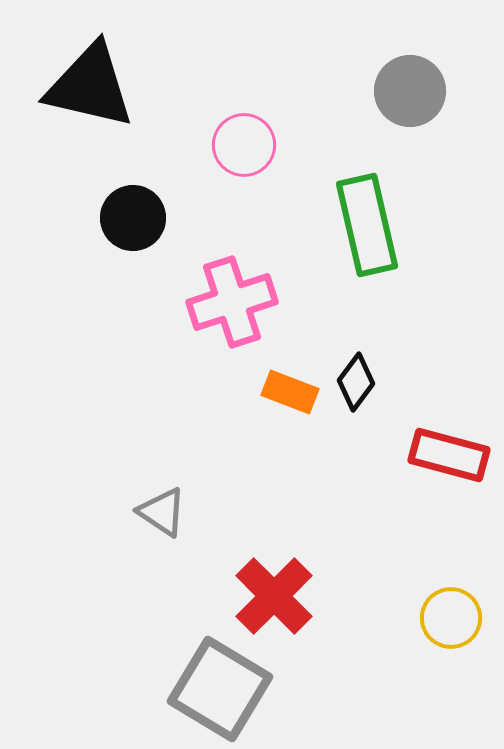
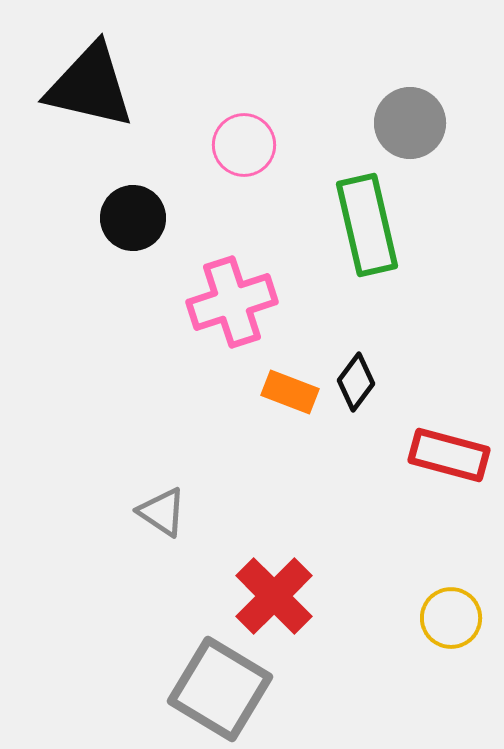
gray circle: moved 32 px down
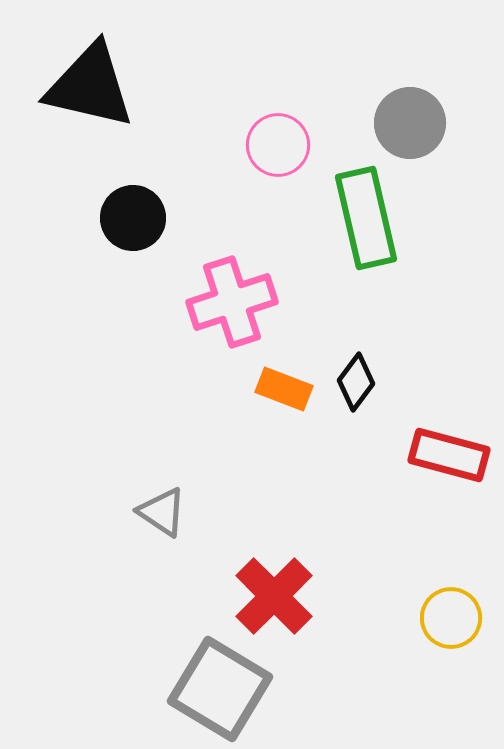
pink circle: moved 34 px right
green rectangle: moved 1 px left, 7 px up
orange rectangle: moved 6 px left, 3 px up
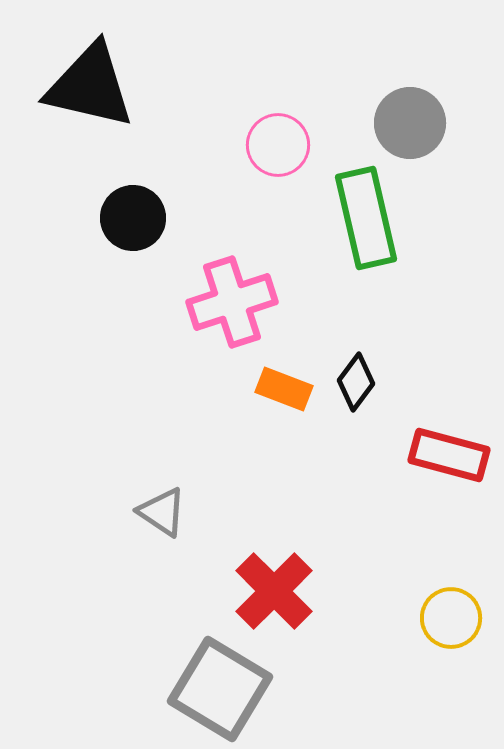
red cross: moved 5 px up
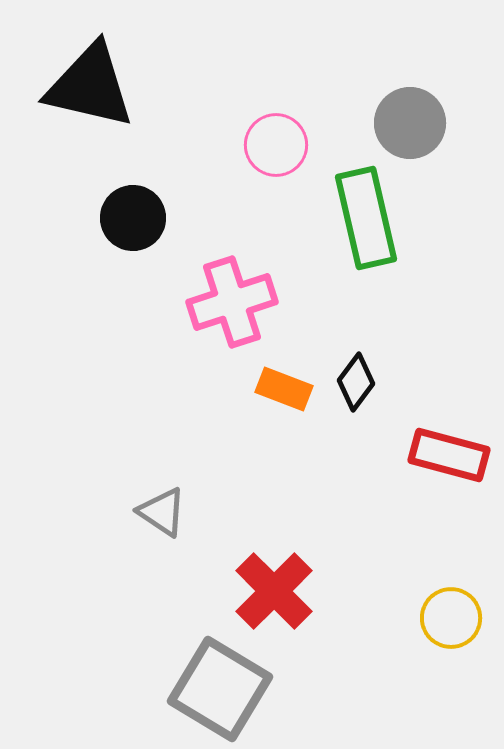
pink circle: moved 2 px left
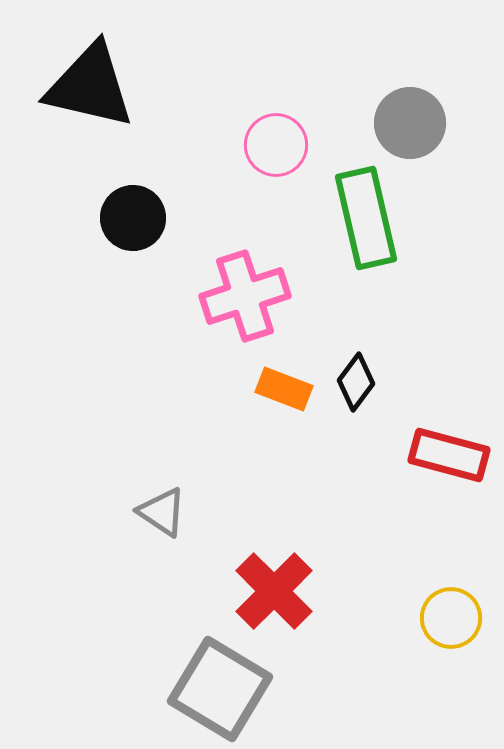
pink cross: moved 13 px right, 6 px up
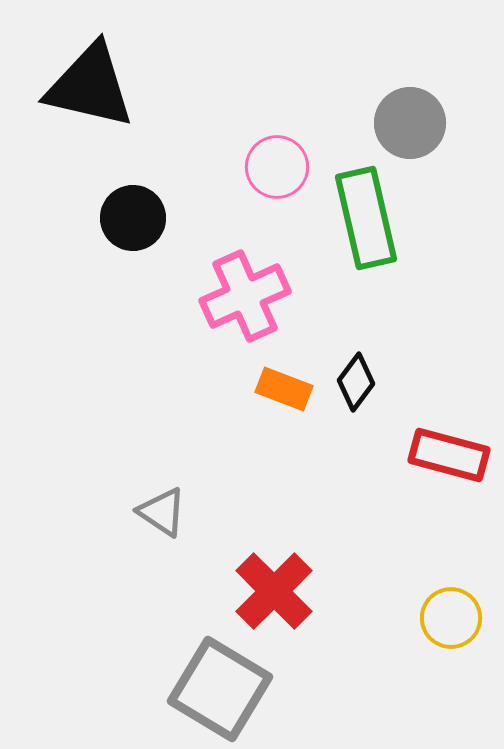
pink circle: moved 1 px right, 22 px down
pink cross: rotated 6 degrees counterclockwise
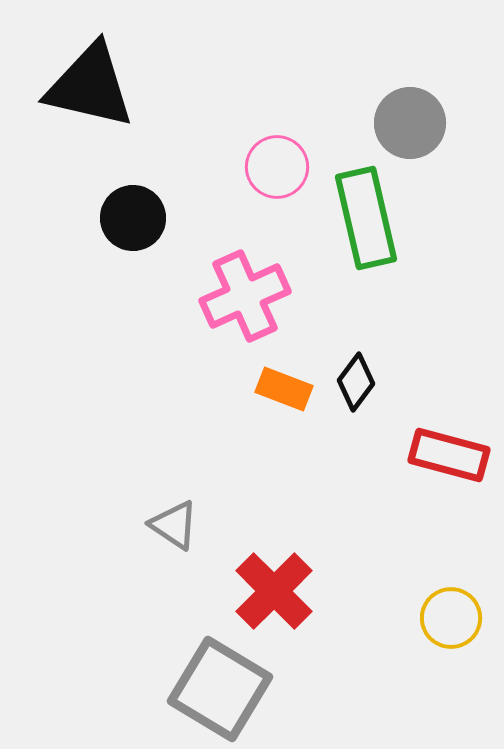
gray triangle: moved 12 px right, 13 px down
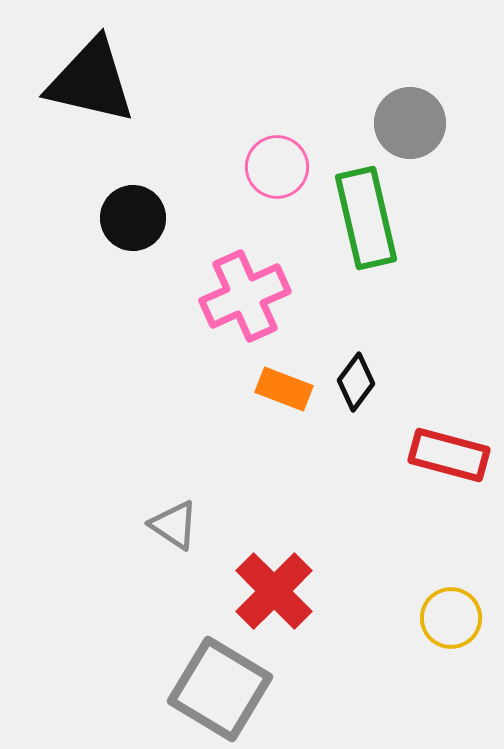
black triangle: moved 1 px right, 5 px up
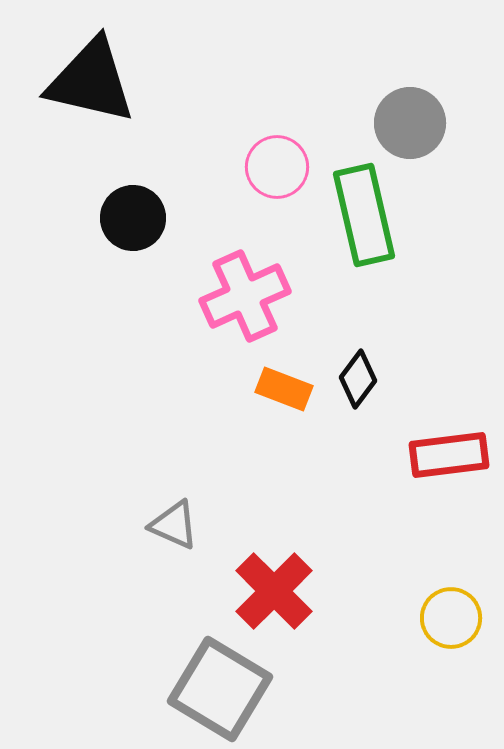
green rectangle: moved 2 px left, 3 px up
black diamond: moved 2 px right, 3 px up
red rectangle: rotated 22 degrees counterclockwise
gray triangle: rotated 10 degrees counterclockwise
